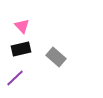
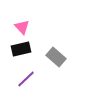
pink triangle: moved 1 px down
purple line: moved 11 px right, 1 px down
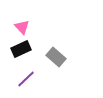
black rectangle: rotated 12 degrees counterclockwise
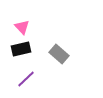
black rectangle: rotated 12 degrees clockwise
gray rectangle: moved 3 px right, 3 px up
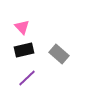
black rectangle: moved 3 px right, 1 px down
purple line: moved 1 px right, 1 px up
